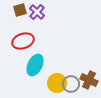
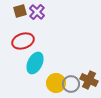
brown square: moved 1 px down
cyan ellipse: moved 2 px up
yellow circle: moved 1 px left
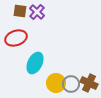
brown square: rotated 24 degrees clockwise
red ellipse: moved 7 px left, 3 px up
brown cross: moved 3 px down
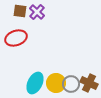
cyan ellipse: moved 20 px down
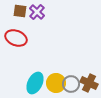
red ellipse: rotated 40 degrees clockwise
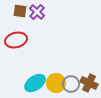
red ellipse: moved 2 px down; rotated 35 degrees counterclockwise
cyan ellipse: rotated 30 degrees clockwise
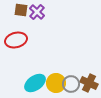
brown square: moved 1 px right, 1 px up
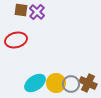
brown cross: moved 1 px left
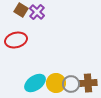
brown square: rotated 24 degrees clockwise
brown cross: rotated 30 degrees counterclockwise
